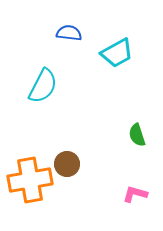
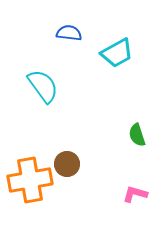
cyan semicircle: rotated 63 degrees counterclockwise
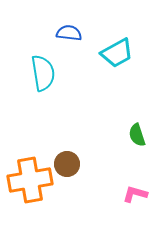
cyan semicircle: moved 13 px up; rotated 27 degrees clockwise
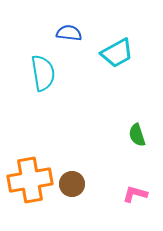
brown circle: moved 5 px right, 20 px down
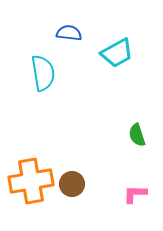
orange cross: moved 1 px right, 1 px down
pink L-shape: rotated 15 degrees counterclockwise
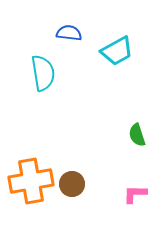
cyan trapezoid: moved 2 px up
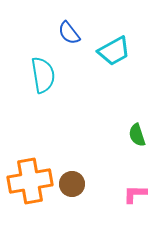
blue semicircle: rotated 135 degrees counterclockwise
cyan trapezoid: moved 3 px left
cyan semicircle: moved 2 px down
orange cross: moved 1 px left
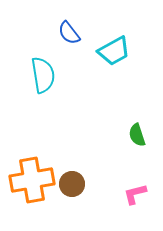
orange cross: moved 2 px right, 1 px up
pink L-shape: rotated 15 degrees counterclockwise
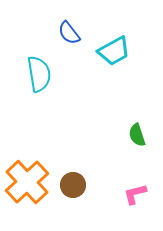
cyan semicircle: moved 4 px left, 1 px up
orange cross: moved 5 px left, 2 px down; rotated 33 degrees counterclockwise
brown circle: moved 1 px right, 1 px down
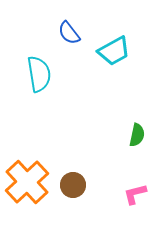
green semicircle: rotated 150 degrees counterclockwise
